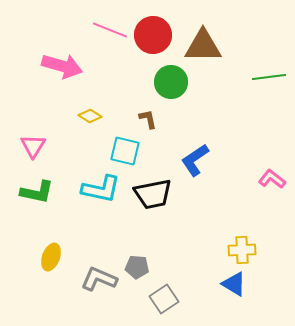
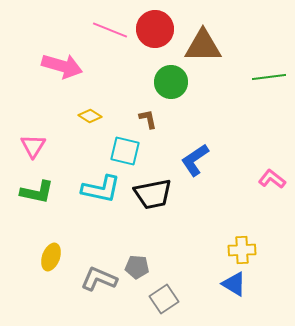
red circle: moved 2 px right, 6 px up
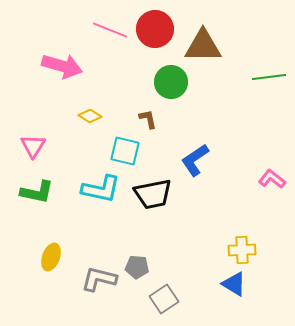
gray L-shape: rotated 9 degrees counterclockwise
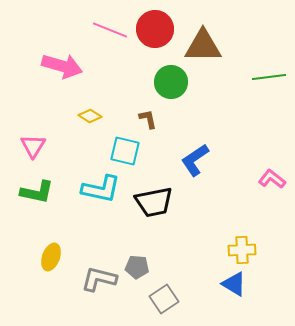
black trapezoid: moved 1 px right, 8 px down
